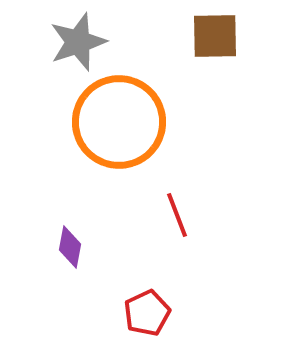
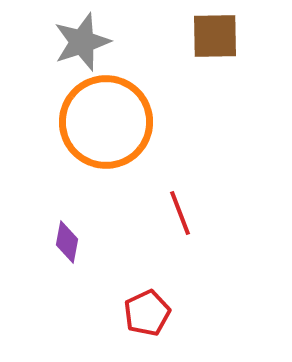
gray star: moved 4 px right
orange circle: moved 13 px left
red line: moved 3 px right, 2 px up
purple diamond: moved 3 px left, 5 px up
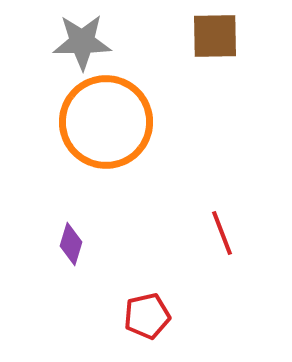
gray star: rotated 18 degrees clockwise
red line: moved 42 px right, 20 px down
purple diamond: moved 4 px right, 2 px down; rotated 6 degrees clockwise
red pentagon: moved 3 px down; rotated 12 degrees clockwise
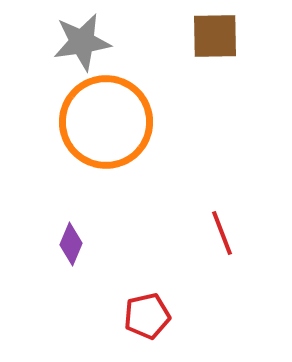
gray star: rotated 8 degrees counterclockwise
purple diamond: rotated 6 degrees clockwise
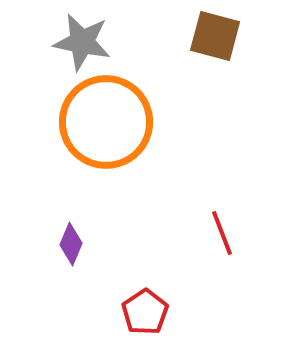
brown square: rotated 16 degrees clockwise
gray star: rotated 20 degrees clockwise
red pentagon: moved 2 px left, 4 px up; rotated 21 degrees counterclockwise
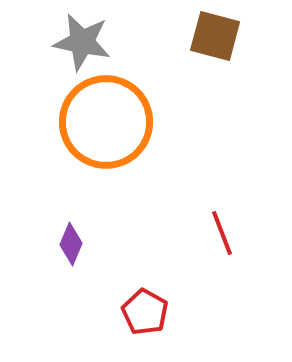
red pentagon: rotated 9 degrees counterclockwise
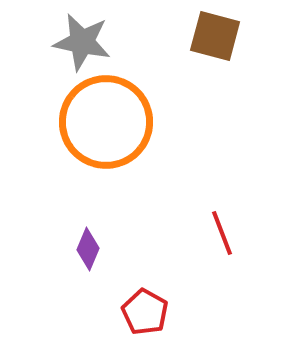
purple diamond: moved 17 px right, 5 px down
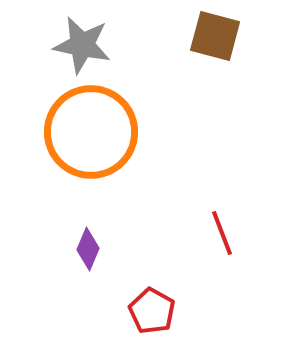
gray star: moved 3 px down
orange circle: moved 15 px left, 10 px down
red pentagon: moved 7 px right, 1 px up
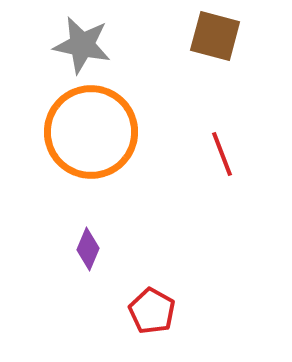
red line: moved 79 px up
